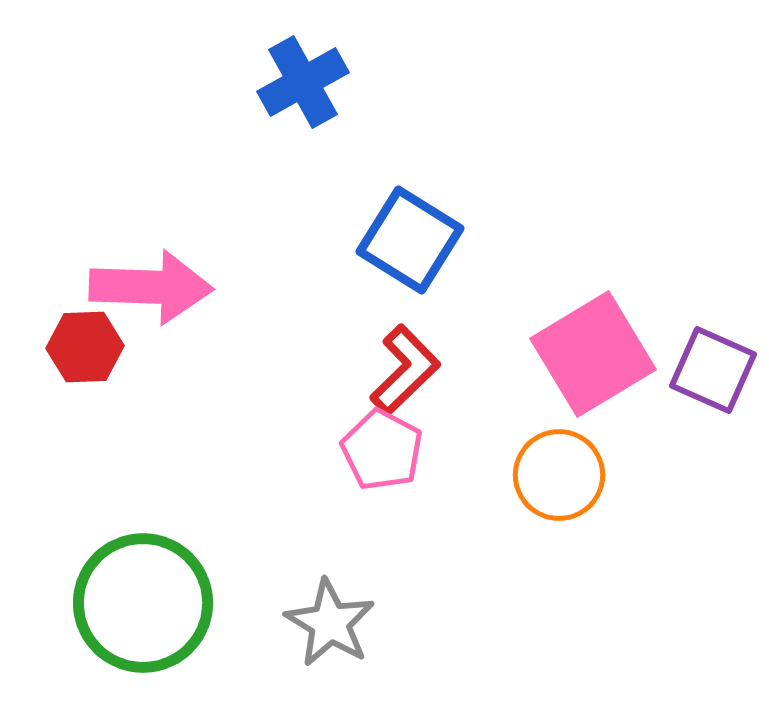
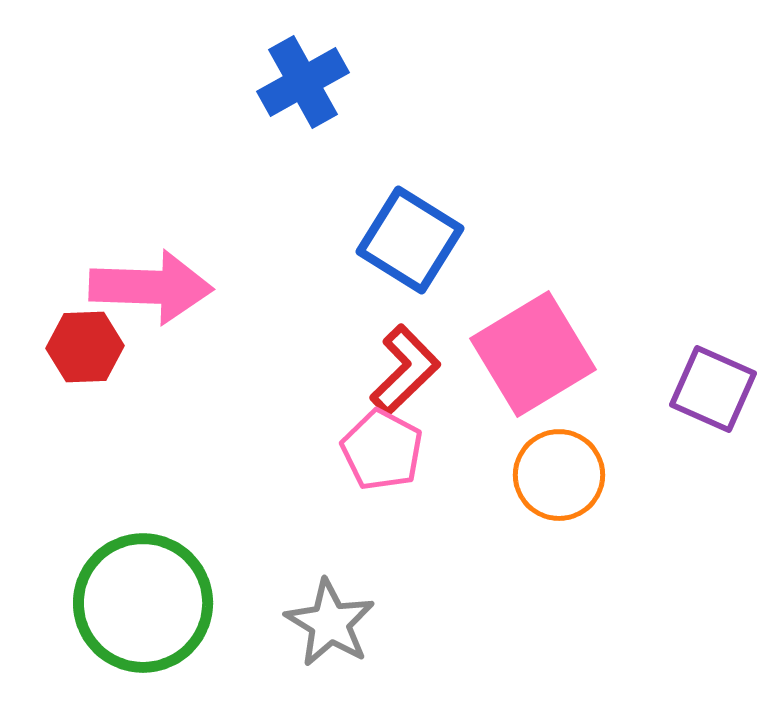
pink square: moved 60 px left
purple square: moved 19 px down
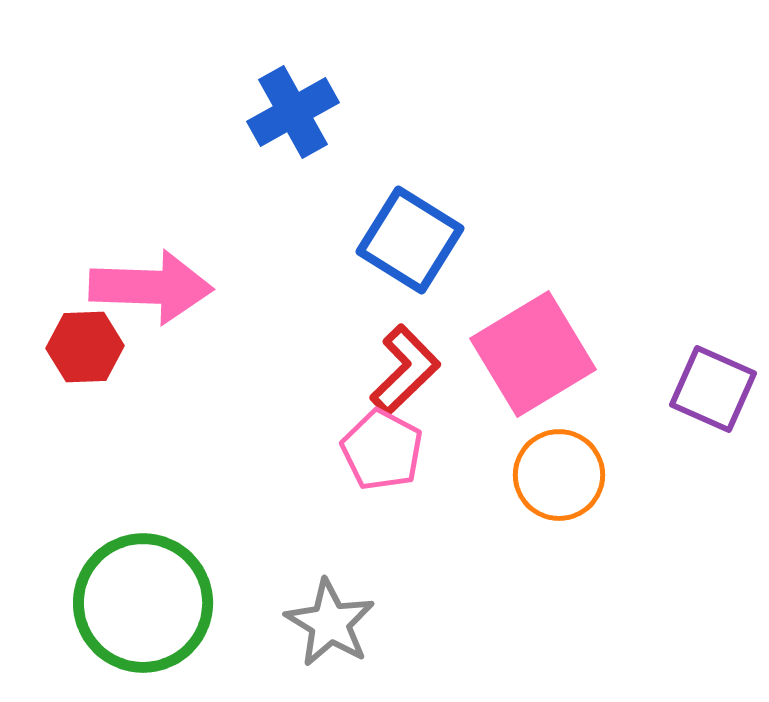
blue cross: moved 10 px left, 30 px down
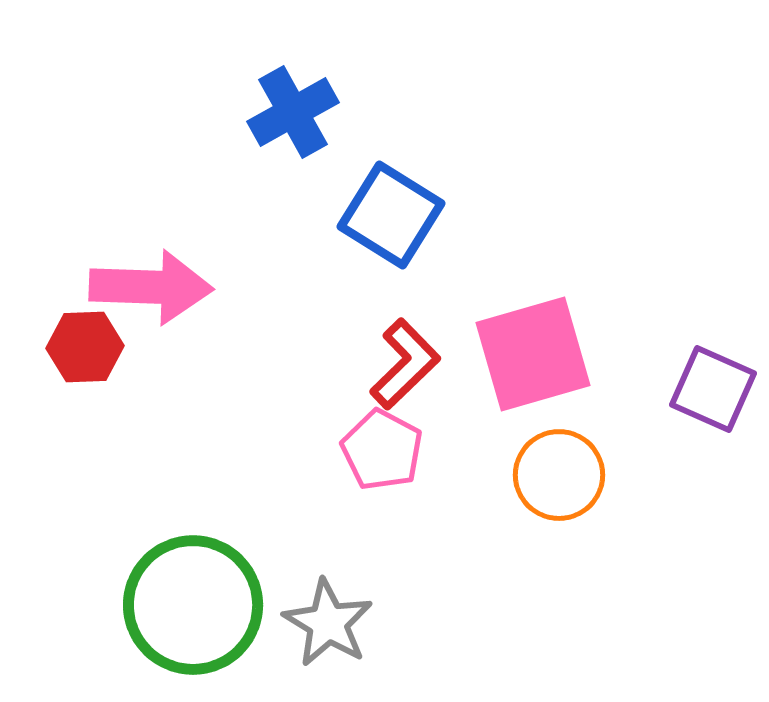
blue square: moved 19 px left, 25 px up
pink square: rotated 15 degrees clockwise
red L-shape: moved 6 px up
green circle: moved 50 px right, 2 px down
gray star: moved 2 px left
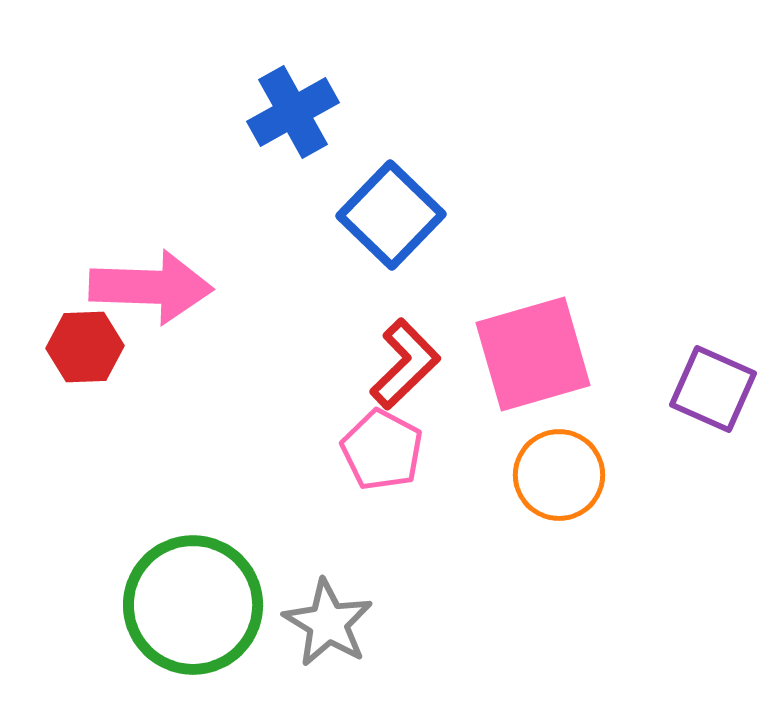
blue square: rotated 12 degrees clockwise
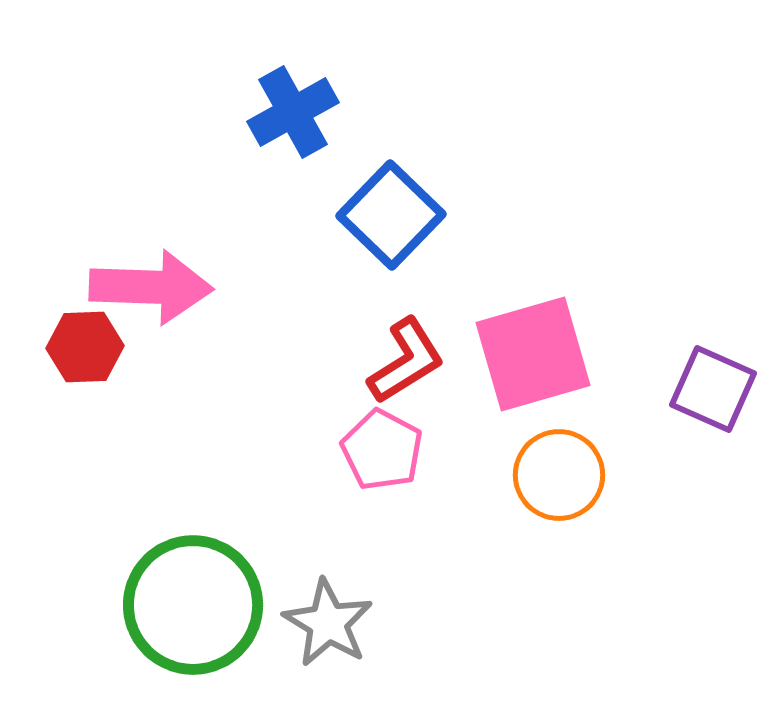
red L-shape: moved 1 px right, 3 px up; rotated 12 degrees clockwise
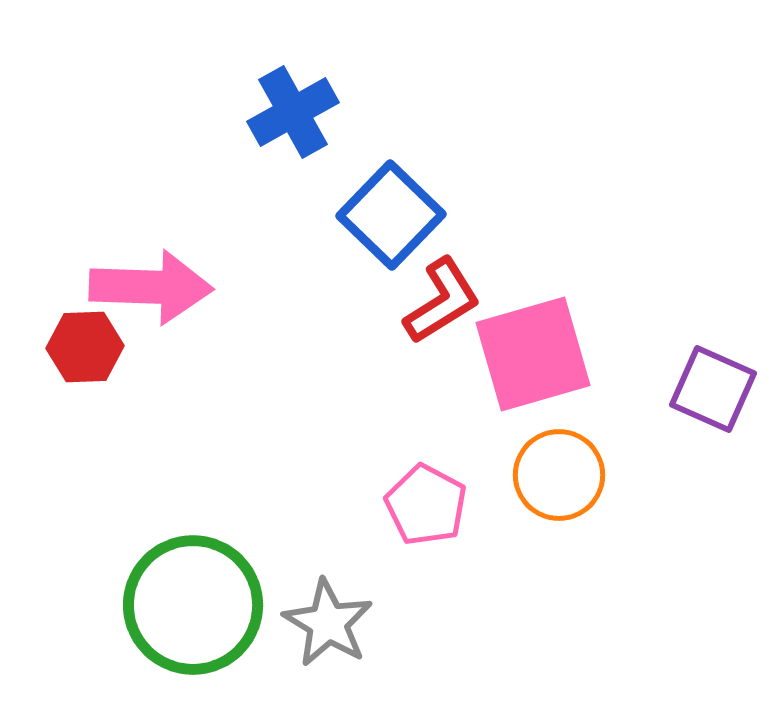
red L-shape: moved 36 px right, 60 px up
pink pentagon: moved 44 px right, 55 px down
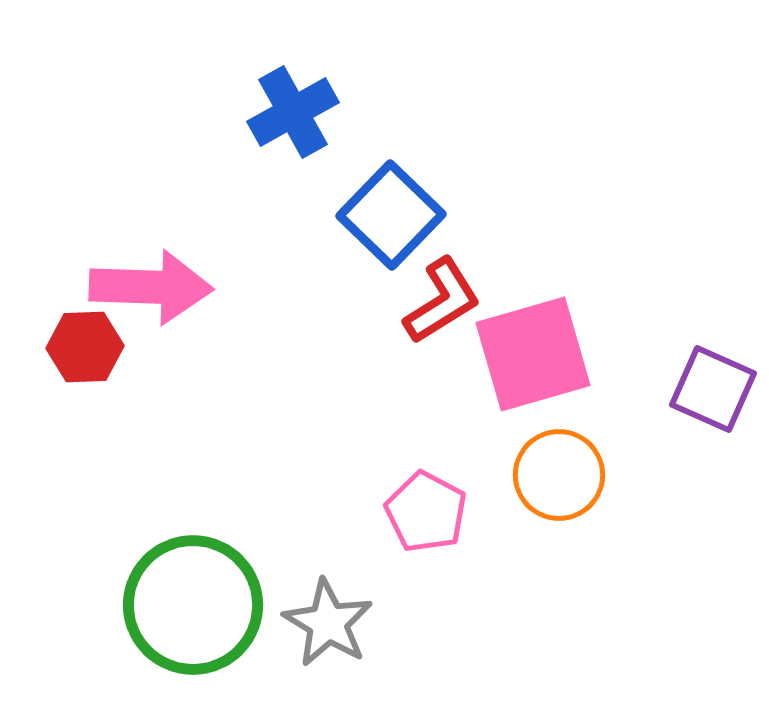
pink pentagon: moved 7 px down
